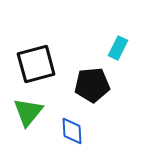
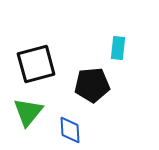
cyan rectangle: rotated 20 degrees counterclockwise
blue diamond: moved 2 px left, 1 px up
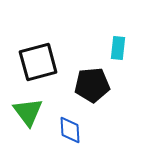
black square: moved 2 px right, 2 px up
green triangle: rotated 16 degrees counterclockwise
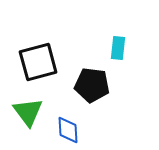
black pentagon: rotated 12 degrees clockwise
blue diamond: moved 2 px left
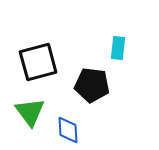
green triangle: moved 2 px right
